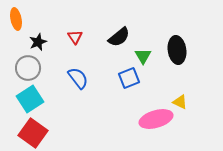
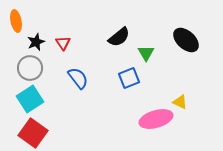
orange ellipse: moved 2 px down
red triangle: moved 12 px left, 6 px down
black star: moved 2 px left
black ellipse: moved 9 px right, 10 px up; rotated 40 degrees counterclockwise
green triangle: moved 3 px right, 3 px up
gray circle: moved 2 px right
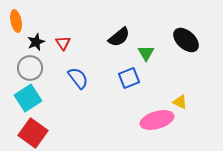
cyan square: moved 2 px left, 1 px up
pink ellipse: moved 1 px right, 1 px down
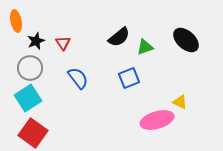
black star: moved 1 px up
green triangle: moved 1 px left, 6 px up; rotated 42 degrees clockwise
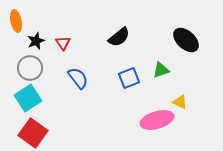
green triangle: moved 16 px right, 23 px down
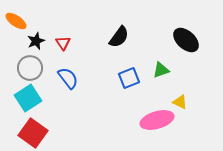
orange ellipse: rotated 45 degrees counterclockwise
black semicircle: rotated 15 degrees counterclockwise
blue semicircle: moved 10 px left
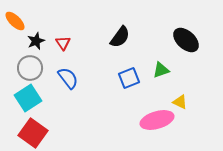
orange ellipse: moved 1 px left; rotated 10 degrees clockwise
black semicircle: moved 1 px right
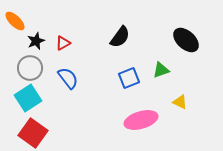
red triangle: rotated 35 degrees clockwise
pink ellipse: moved 16 px left
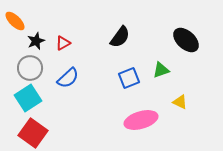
blue semicircle: rotated 85 degrees clockwise
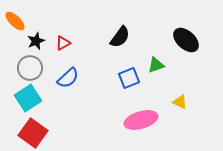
green triangle: moved 5 px left, 5 px up
